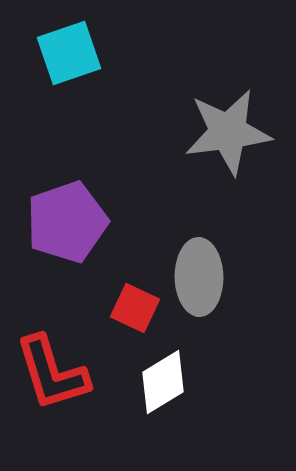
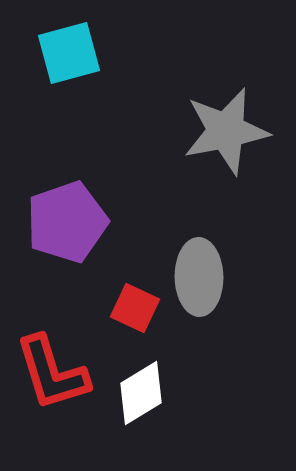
cyan square: rotated 4 degrees clockwise
gray star: moved 2 px left, 1 px up; rotated 4 degrees counterclockwise
white diamond: moved 22 px left, 11 px down
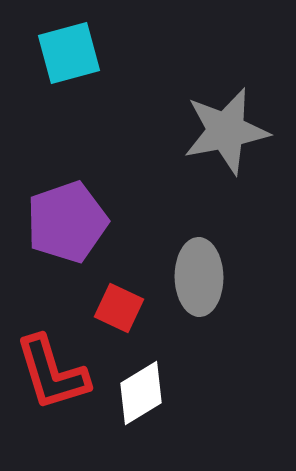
red square: moved 16 px left
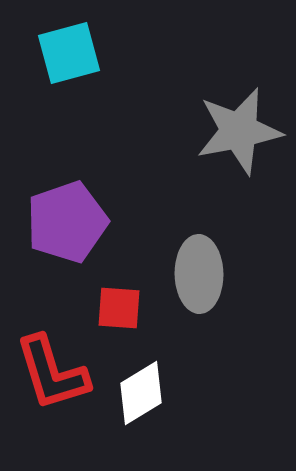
gray star: moved 13 px right
gray ellipse: moved 3 px up
red square: rotated 21 degrees counterclockwise
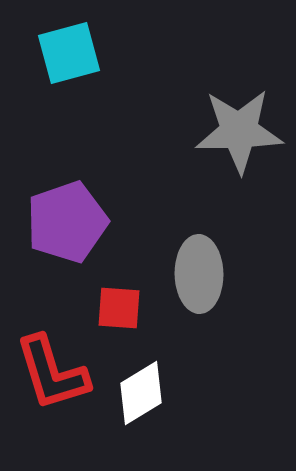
gray star: rotated 10 degrees clockwise
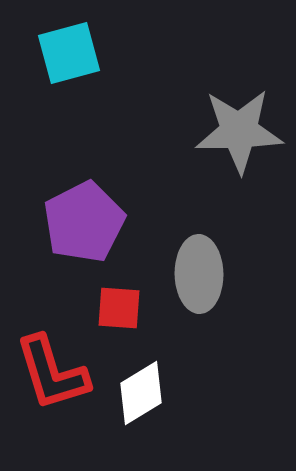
purple pentagon: moved 17 px right; rotated 8 degrees counterclockwise
